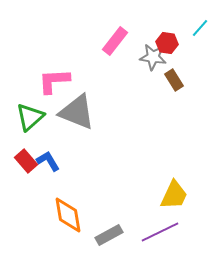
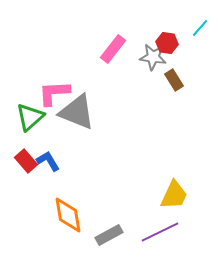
pink rectangle: moved 2 px left, 8 px down
pink L-shape: moved 12 px down
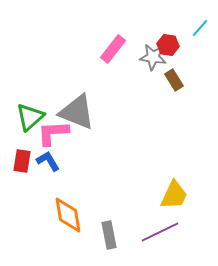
red hexagon: moved 1 px right, 2 px down
pink L-shape: moved 1 px left, 40 px down
red rectangle: moved 4 px left; rotated 50 degrees clockwise
gray rectangle: rotated 72 degrees counterclockwise
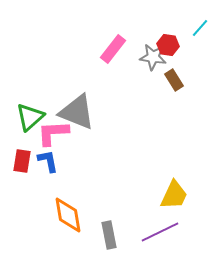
blue L-shape: rotated 20 degrees clockwise
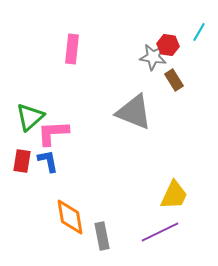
cyan line: moved 1 px left, 4 px down; rotated 12 degrees counterclockwise
pink rectangle: moved 41 px left; rotated 32 degrees counterclockwise
gray triangle: moved 57 px right
orange diamond: moved 2 px right, 2 px down
gray rectangle: moved 7 px left, 1 px down
